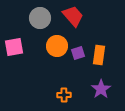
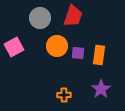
red trapezoid: rotated 60 degrees clockwise
pink square: rotated 18 degrees counterclockwise
purple square: rotated 24 degrees clockwise
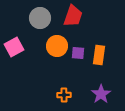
purple star: moved 5 px down
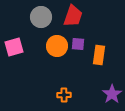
gray circle: moved 1 px right, 1 px up
pink square: rotated 12 degrees clockwise
purple square: moved 9 px up
purple star: moved 11 px right
